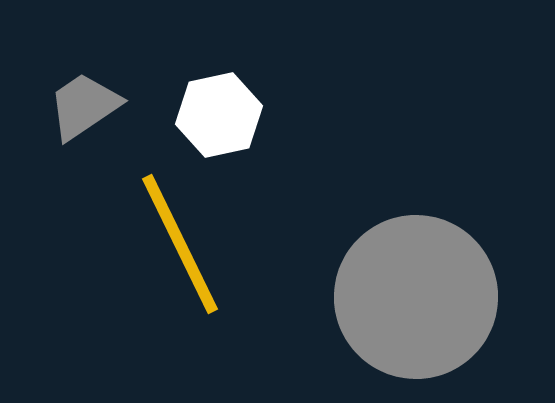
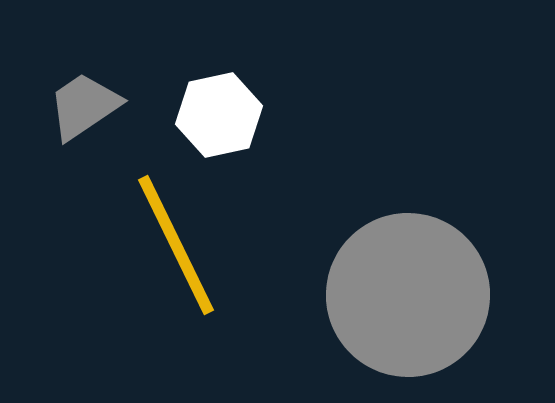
yellow line: moved 4 px left, 1 px down
gray circle: moved 8 px left, 2 px up
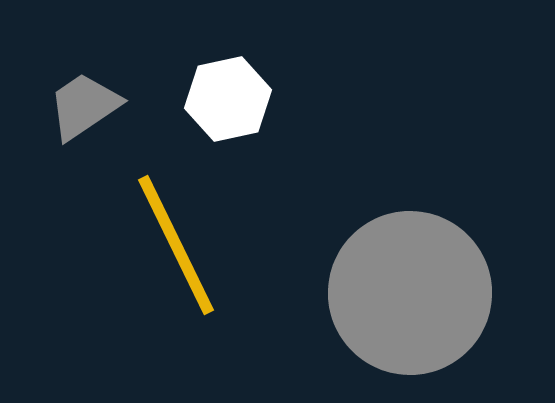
white hexagon: moved 9 px right, 16 px up
gray circle: moved 2 px right, 2 px up
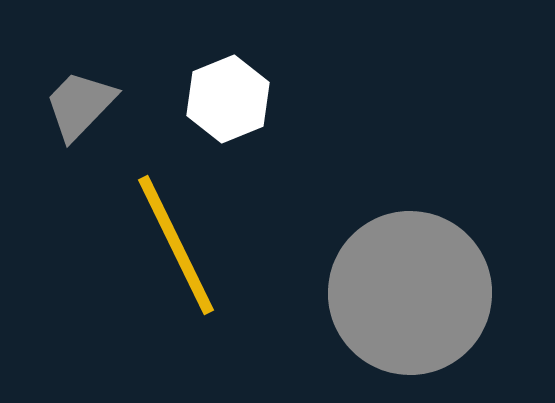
white hexagon: rotated 10 degrees counterclockwise
gray trapezoid: moved 4 px left, 1 px up; rotated 12 degrees counterclockwise
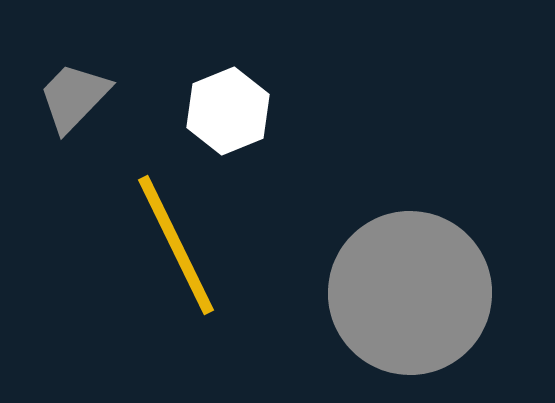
white hexagon: moved 12 px down
gray trapezoid: moved 6 px left, 8 px up
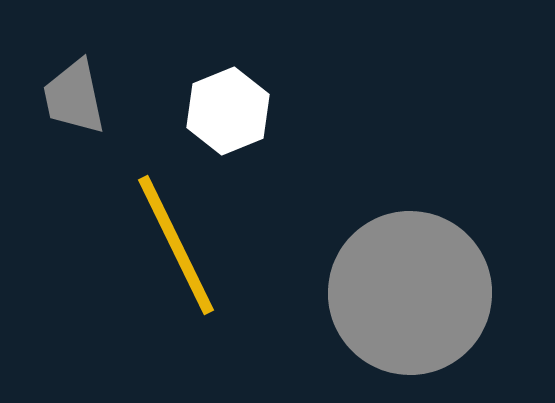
gray trapezoid: rotated 56 degrees counterclockwise
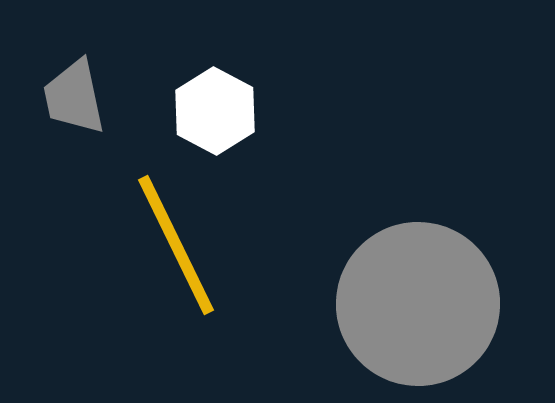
white hexagon: moved 13 px left; rotated 10 degrees counterclockwise
gray circle: moved 8 px right, 11 px down
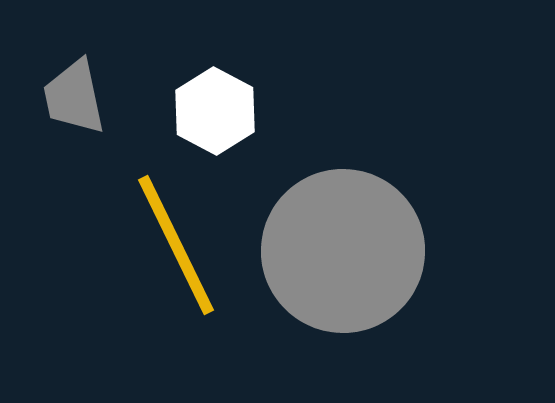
gray circle: moved 75 px left, 53 px up
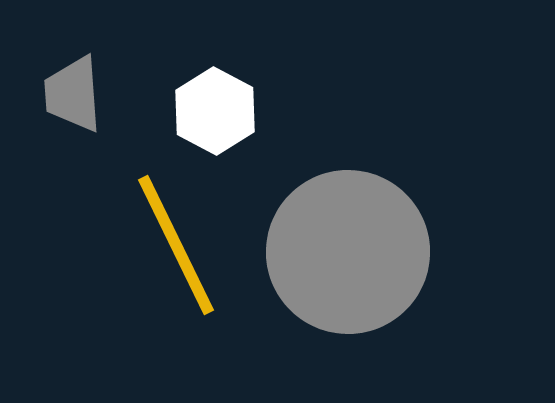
gray trapezoid: moved 1 px left, 3 px up; rotated 8 degrees clockwise
gray circle: moved 5 px right, 1 px down
